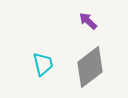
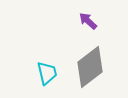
cyan trapezoid: moved 4 px right, 9 px down
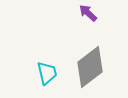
purple arrow: moved 8 px up
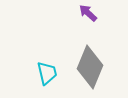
gray diamond: rotated 30 degrees counterclockwise
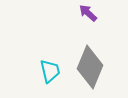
cyan trapezoid: moved 3 px right, 2 px up
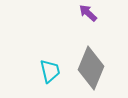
gray diamond: moved 1 px right, 1 px down
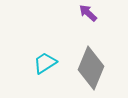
cyan trapezoid: moved 5 px left, 8 px up; rotated 110 degrees counterclockwise
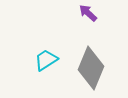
cyan trapezoid: moved 1 px right, 3 px up
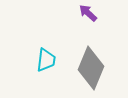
cyan trapezoid: rotated 130 degrees clockwise
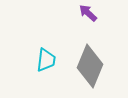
gray diamond: moved 1 px left, 2 px up
